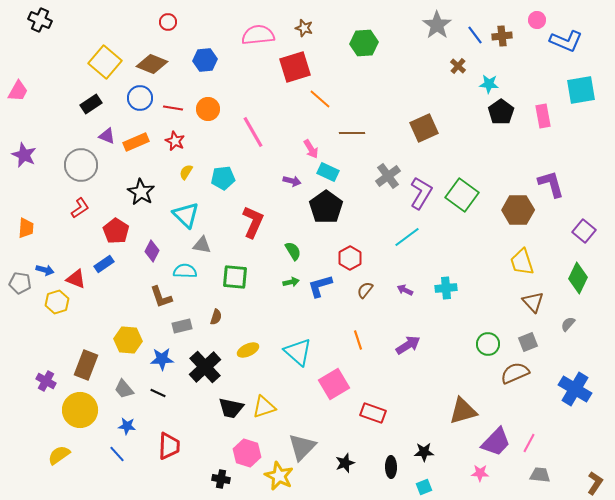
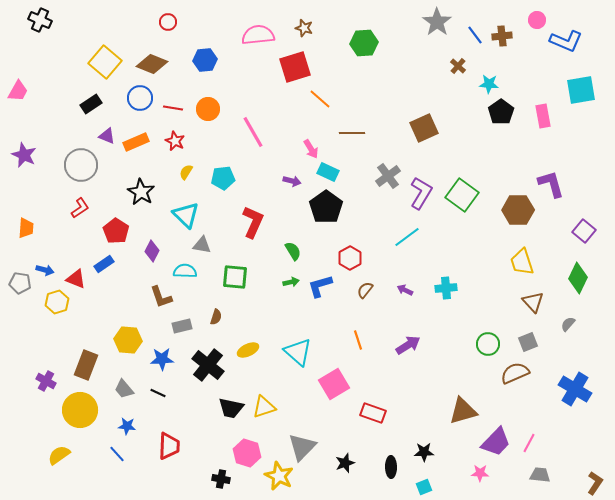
gray star at (437, 25): moved 3 px up
black cross at (205, 367): moved 3 px right, 2 px up; rotated 8 degrees counterclockwise
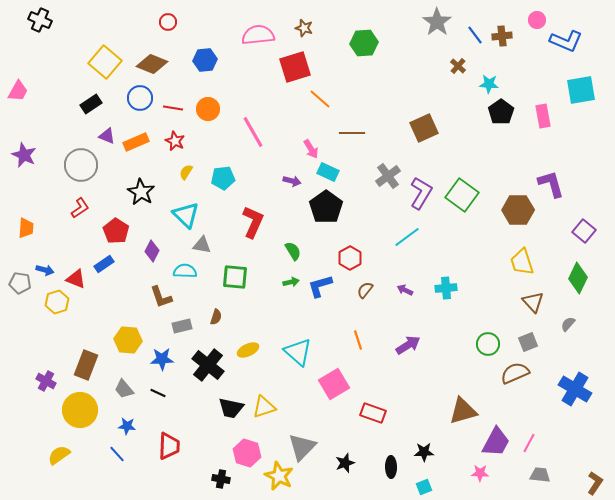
purple trapezoid at (496, 442): rotated 16 degrees counterclockwise
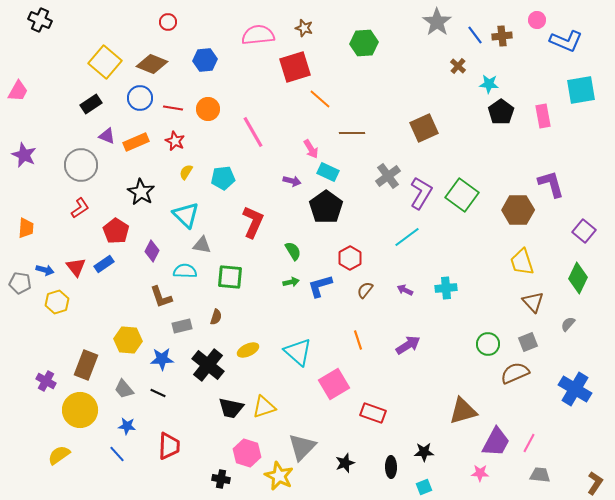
green square at (235, 277): moved 5 px left
red triangle at (76, 279): moved 12 px up; rotated 30 degrees clockwise
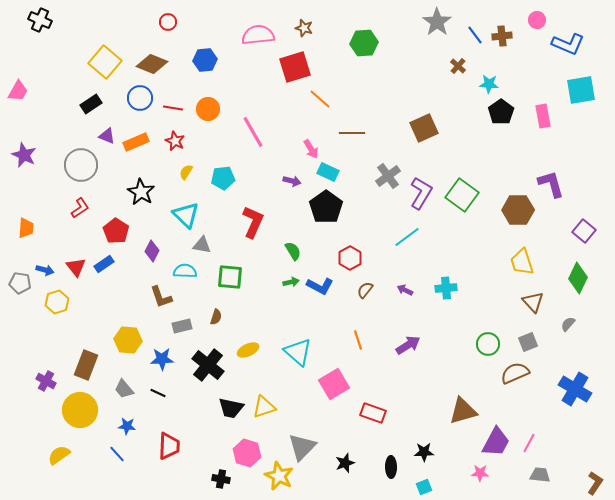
blue L-shape at (566, 41): moved 2 px right, 3 px down
blue L-shape at (320, 286): rotated 136 degrees counterclockwise
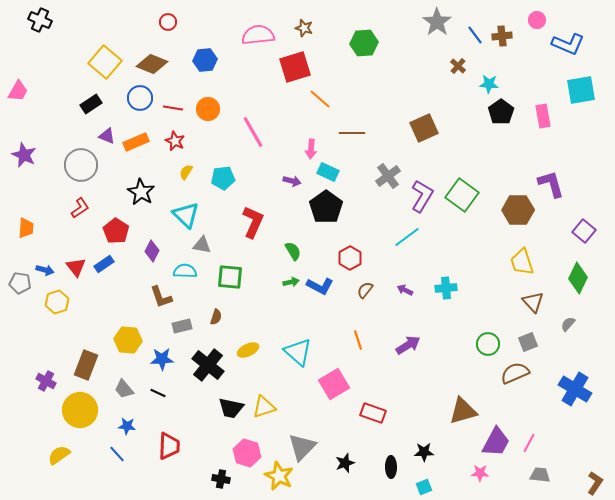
pink arrow at (311, 149): rotated 36 degrees clockwise
purple L-shape at (421, 193): moved 1 px right, 3 px down
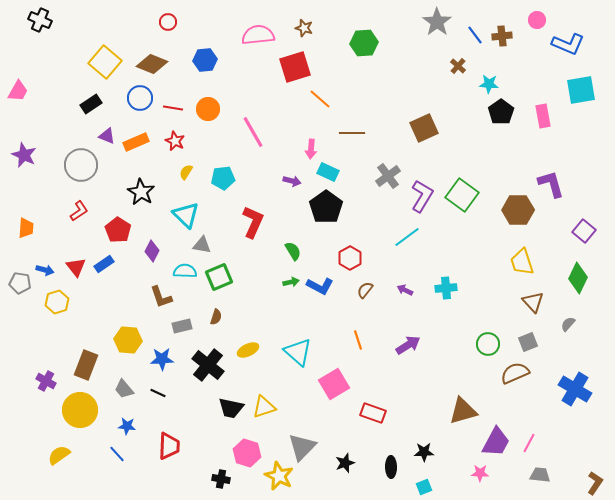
red L-shape at (80, 208): moved 1 px left, 3 px down
red pentagon at (116, 231): moved 2 px right, 1 px up
green square at (230, 277): moved 11 px left; rotated 28 degrees counterclockwise
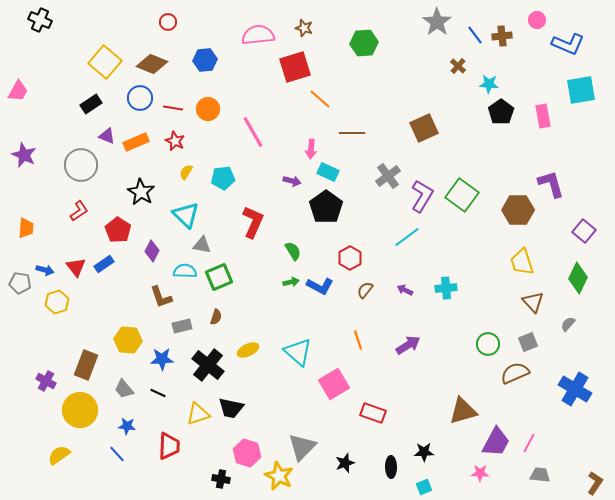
yellow triangle at (264, 407): moved 66 px left, 7 px down
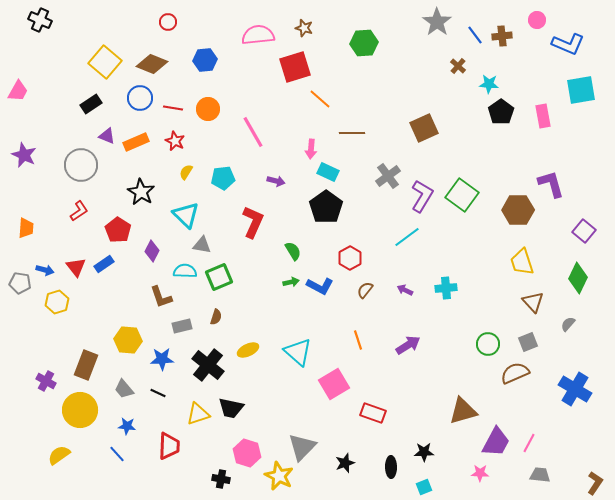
purple arrow at (292, 181): moved 16 px left
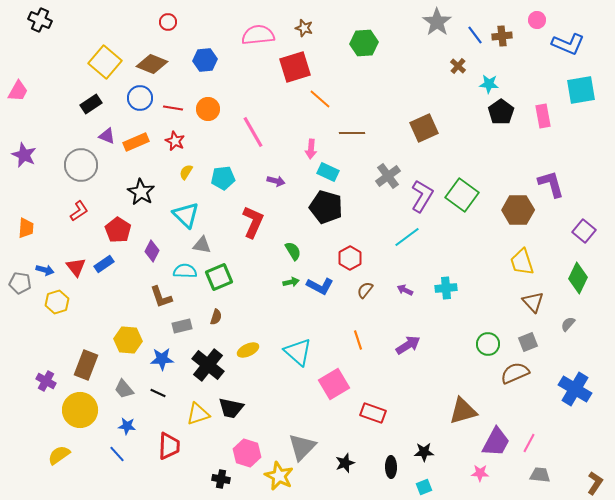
black pentagon at (326, 207): rotated 20 degrees counterclockwise
